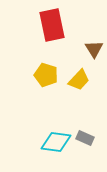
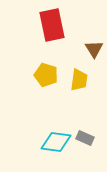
yellow trapezoid: rotated 35 degrees counterclockwise
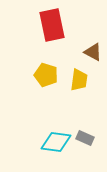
brown triangle: moved 1 px left, 3 px down; rotated 30 degrees counterclockwise
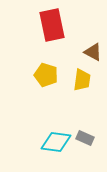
yellow trapezoid: moved 3 px right
